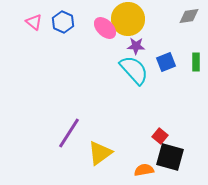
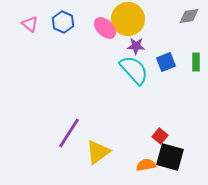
pink triangle: moved 4 px left, 2 px down
yellow triangle: moved 2 px left, 1 px up
orange semicircle: moved 2 px right, 5 px up
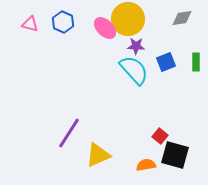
gray diamond: moved 7 px left, 2 px down
pink triangle: rotated 24 degrees counterclockwise
yellow triangle: moved 3 px down; rotated 12 degrees clockwise
black square: moved 5 px right, 2 px up
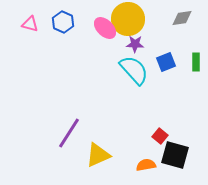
purple star: moved 1 px left, 2 px up
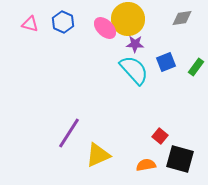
green rectangle: moved 5 px down; rotated 36 degrees clockwise
black square: moved 5 px right, 4 px down
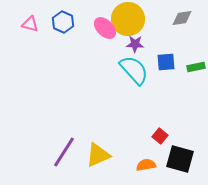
blue square: rotated 18 degrees clockwise
green rectangle: rotated 42 degrees clockwise
purple line: moved 5 px left, 19 px down
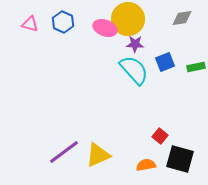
pink ellipse: rotated 25 degrees counterclockwise
blue square: moved 1 px left; rotated 18 degrees counterclockwise
purple line: rotated 20 degrees clockwise
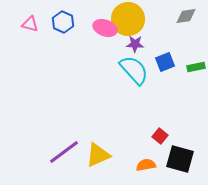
gray diamond: moved 4 px right, 2 px up
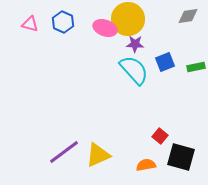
gray diamond: moved 2 px right
black square: moved 1 px right, 2 px up
